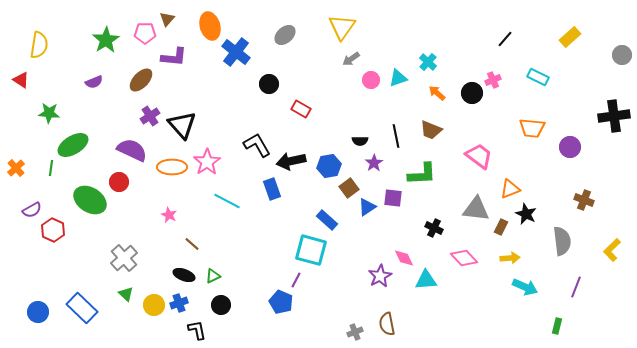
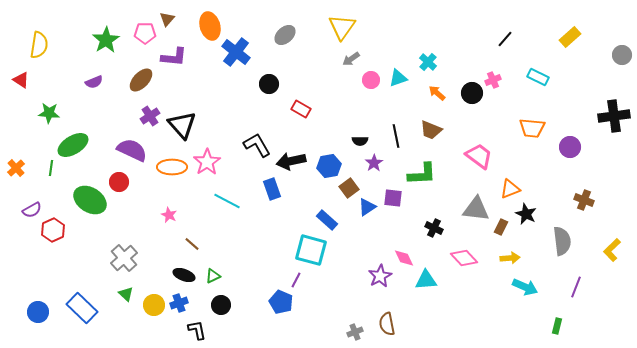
red hexagon at (53, 230): rotated 10 degrees clockwise
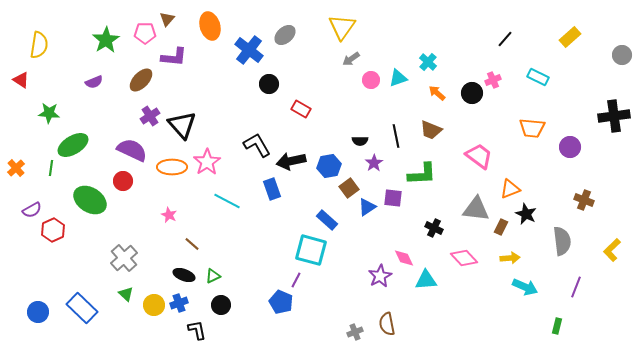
blue cross at (236, 52): moved 13 px right, 2 px up
red circle at (119, 182): moved 4 px right, 1 px up
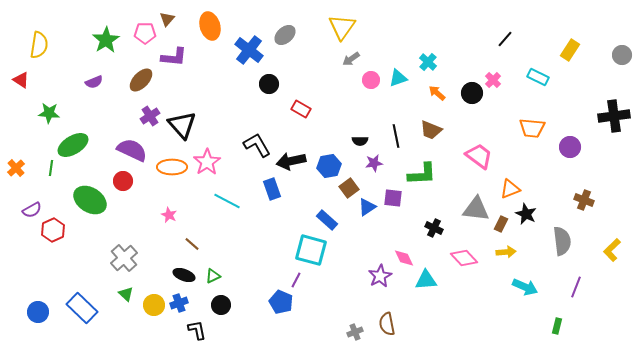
yellow rectangle at (570, 37): moved 13 px down; rotated 15 degrees counterclockwise
pink cross at (493, 80): rotated 21 degrees counterclockwise
purple star at (374, 163): rotated 24 degrees clockwise
brown rectangle at (501, 227): moved 3 px up
yellow arrow at (510, 258): moved 4 px left, 6 px up
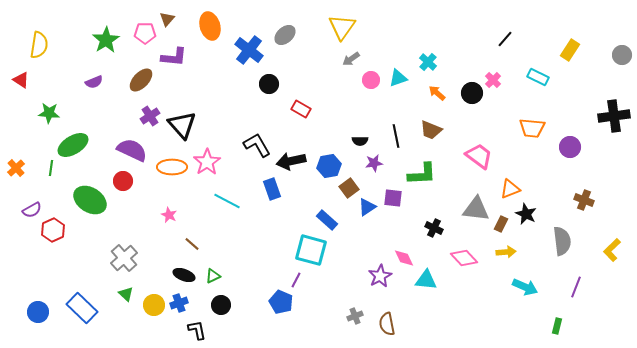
cyan triangle at (426, 280): rotated 10 degrees clockwise
gray cross at (355, 332): moved 16 px up
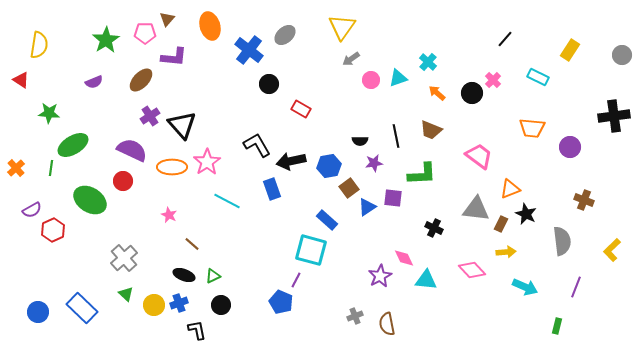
pink diamond at (464, 258): moved 8 px right, 12 px down
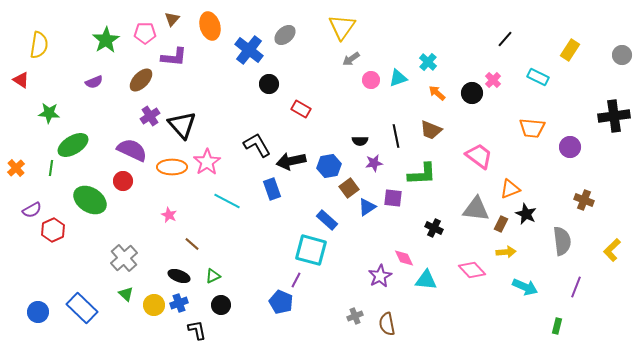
brown triangle at (167, 19): moved 5 px right
black ellipse at (184, 275): moved 5 px left, 1 px down
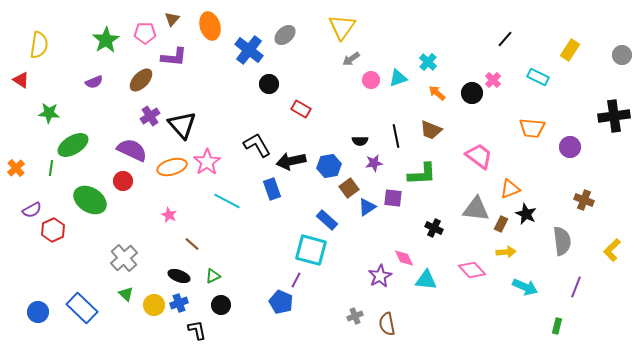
orange ellipse at (172, 167): rotated 16 degrees counterclockwise
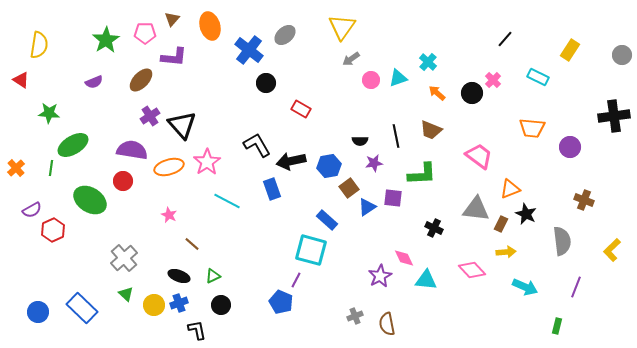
black circle at (269, 84): moved 3 px left, 1 px up
purple semicircle at (132, 150): rotated 16 degrees counterclockwise
orange ellipse at (172, 167): moved 3 px left
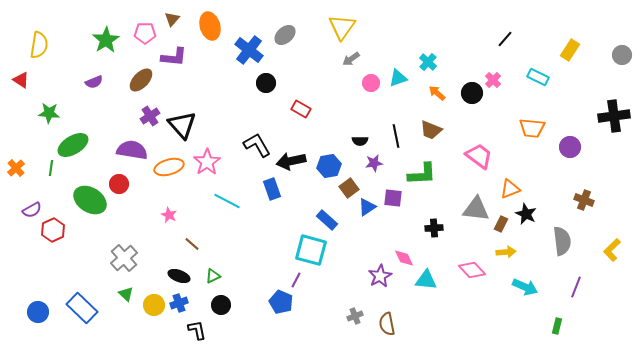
pink circle at (371, 80): moved 3 px down
red circle at (123, 181): moved 4 px left, 3 px down
black cross at (434, 228): rotated 30 degrees counterclockwise
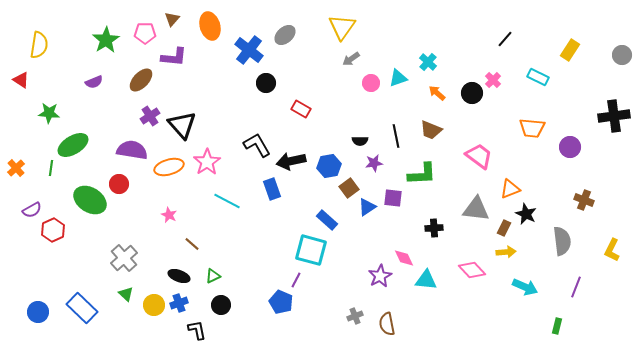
brown rectangle at (501, 224): moved 3 px right, 4 px down
yellow L-shape at (612, 250): rotated 20 degrees counterclockwise
